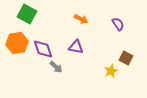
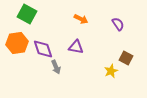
gray arrow: rotated 24 degrees clockwise
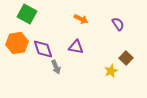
brown square: rotated 16 degrees clockwise
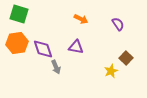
green square: moved 8 px left; rotated 12 degrees counterclockwise
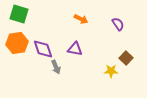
purple triangle: moved 1 px left, 2 px down
yellow star: rotated 24 degrees clockwise
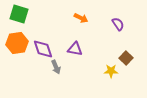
orange arrow: moved 1 px up
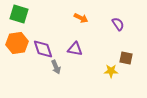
brown square: rotated 32 degrees counterclockwise
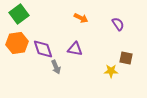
green square: rotated 36 degrees clockwise
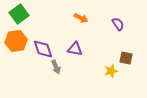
orange hexagon: moved 1 px left, 2 px up
yellow star: rotated 16 degrees counterclockwise
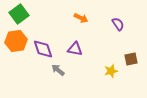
brown square: moved 5 px right, 1 px down; rotated 24 degrees counterclockwise
gray arrow: moved 2 px right, 3 px down; rotated 152 degrees clockwise
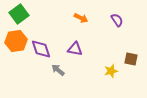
purple semicircle: moved 1 px left, 4 px up
purple diamond: moved 2 px left
brown square: rotated 24 degrees clockwise
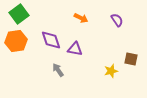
purple diamond: moved 10 px right, 9 px up
gray arrow: rotated 16 degrees clockwise
